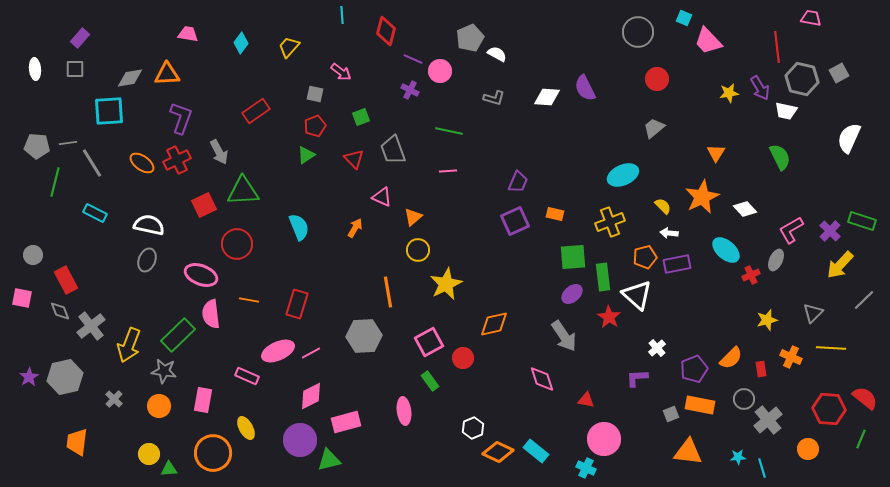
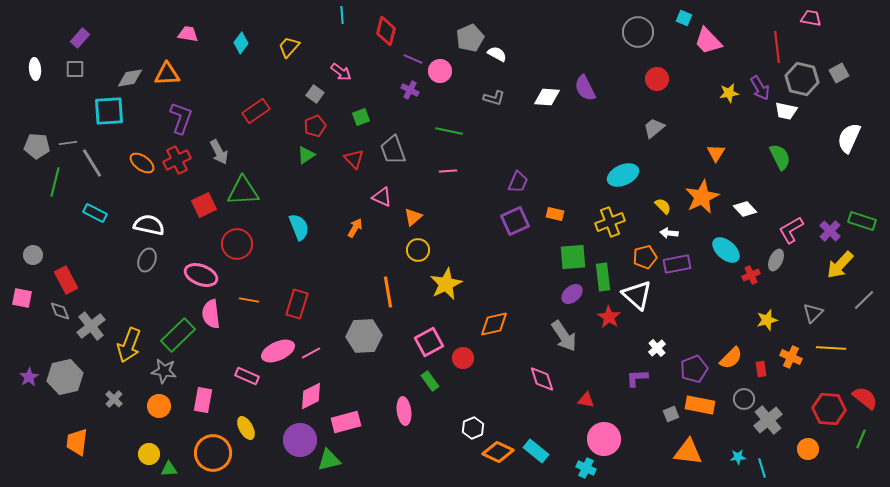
gray square at (315, 94): rotated 24 degrees clockwise
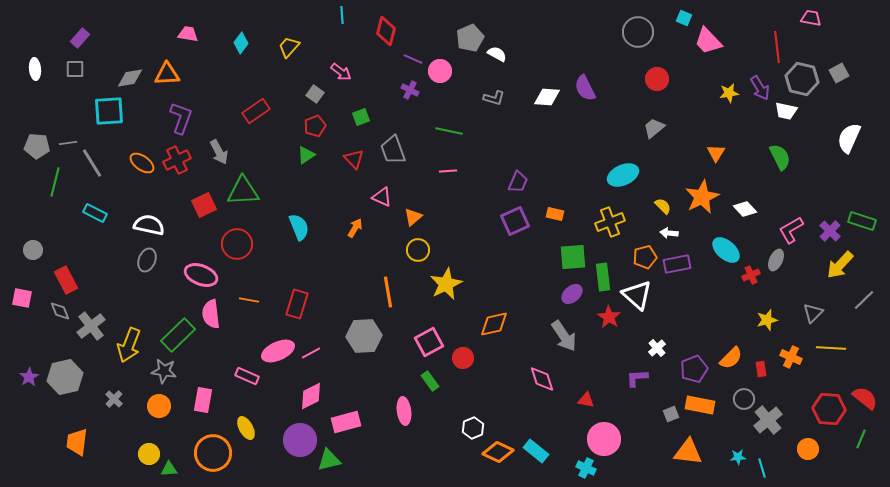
gray circle at (33, 255): moved 5 px up
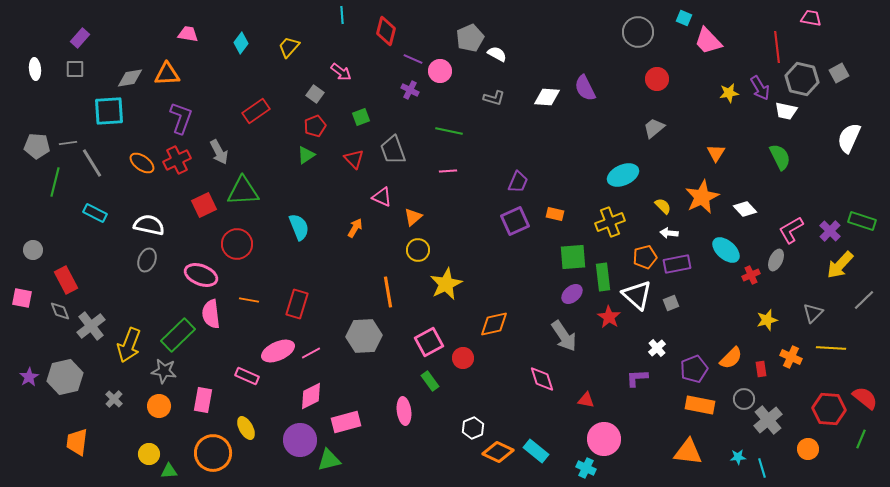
gray square at (671, 414): moved 111 px up
green triangle at (169, 469): moved 2 px down
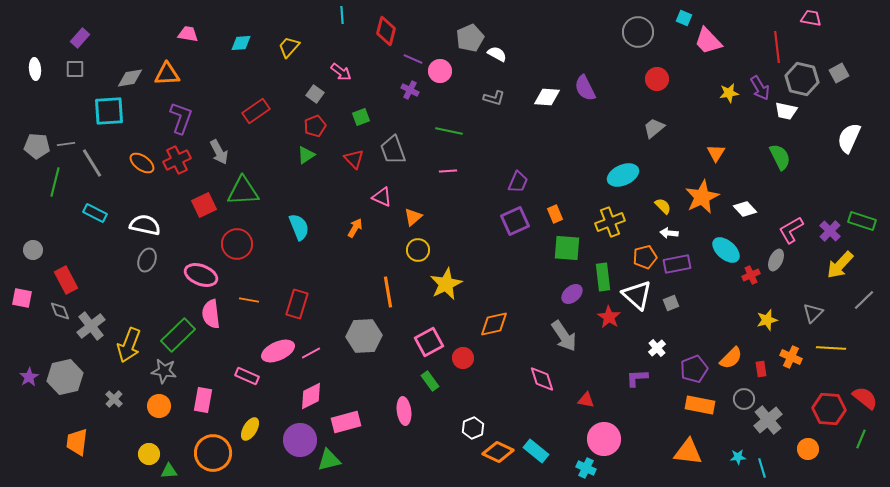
cyan diamond at (241, 43): rotated 50 degrees clockwise
gray line at (68, 143): moved 2 px left, 1 px down
orange rectangle at (555, 214): rotated 54 degrees clockwise
white semicircle at (149, 225): moved 4 px left
green square at (573, 257): moved 6 px left, 9 px up; rotated 8 degrees clockwise
yellow ellipse at (246, 428): moved 4 px right, 1 px down; rotated 60 degrees clockwise
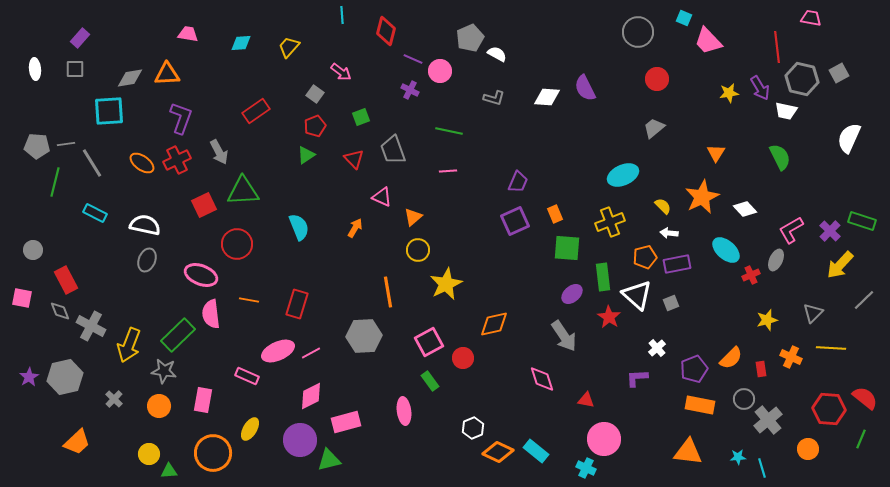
gray cross at (91, 326): rotated 24 degrees counterclockwise
orange trapezoid at (77, 442): rotated 140 degrees counterclockwise
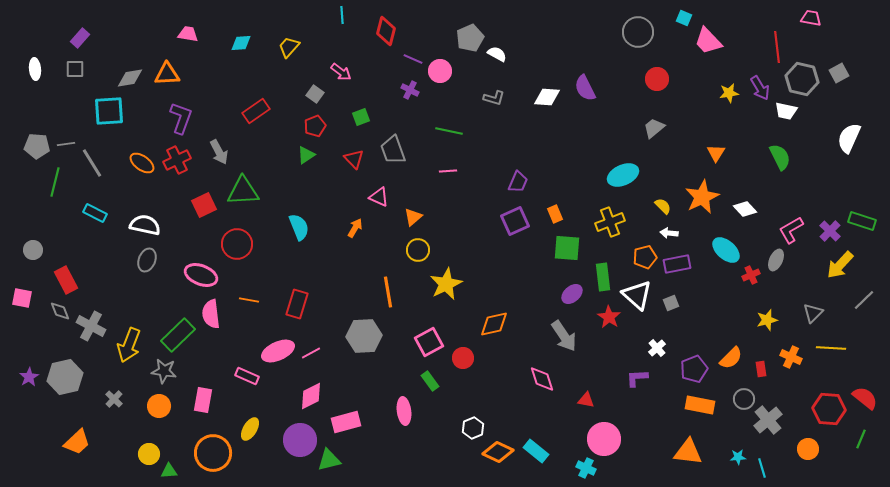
pink triangle at (382, 197): moved 3 px left
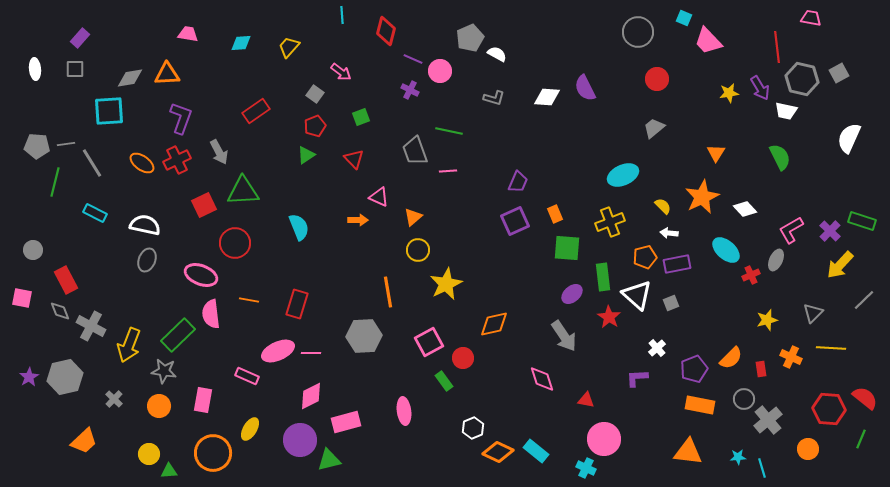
gray trapezoid at (393, 150): moved 22 px right, 1 px down
orange arrow at (355, 228): moved 3 px right, 8 px up; rotated 60 degrees clockwise
red circle at (237, 244): moved 2 px left, 1 px up
pink line at (311, 353): rotated 30 degrees clockwise
green rectangle at (430, 381): moved 14 px right
orange trapezoid at (77, 442): moved 7 px right, 1 px up
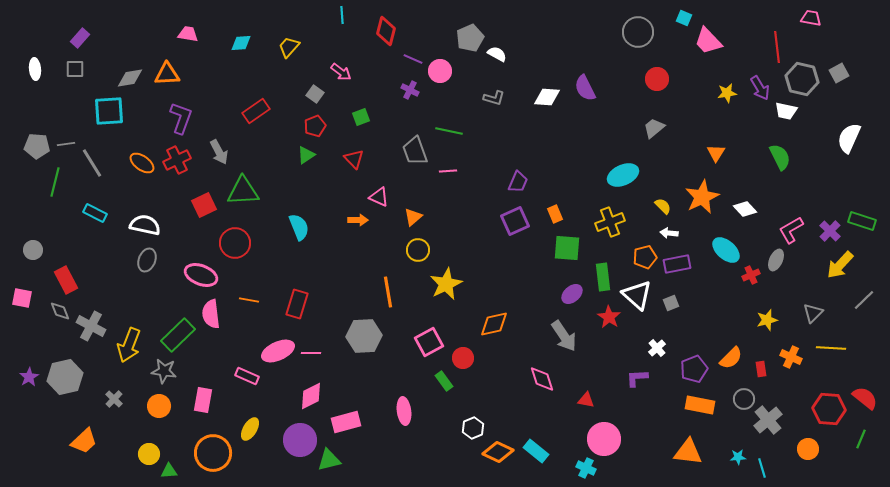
yellow star at (729, 93): moved 2 px left
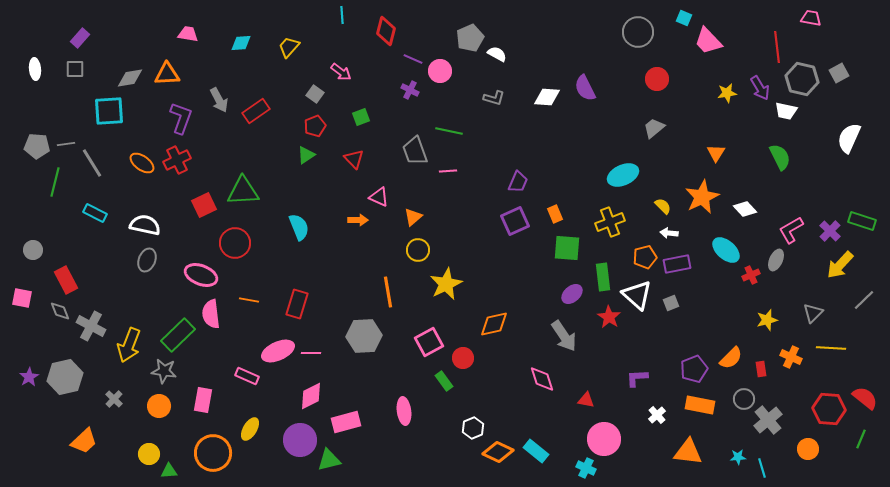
gray arrow at (219, 152): moved 52 px up
white cross at (657, 348): moved 67 px down
